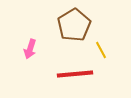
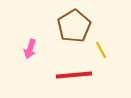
brown pentagon: moved 1 px down
red line: moved 1 px left, 1 px down
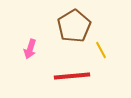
red line: moved 2 px left, 1 px down
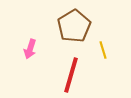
yellow line: moved 2 px right; rotated 12 degrees clockwise
red line: moved 1 px left, 1 px up; rotated 69 degrees counterclockwise
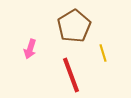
yellow line: moved 3 px down
red line: rotated 36 degrees counterclockwise
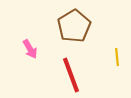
pink arrow: rotated 48 degrees counterclockwise
yellow line: moved 14 px right, 4 px down; rotated 12 degrees clockwise
